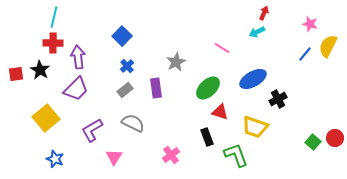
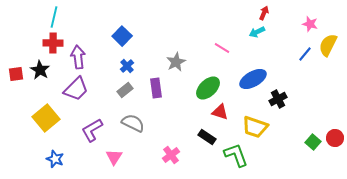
yellow semicircle: moved 1 px up
black rectangle: rotated 36 degrees counterclockwise
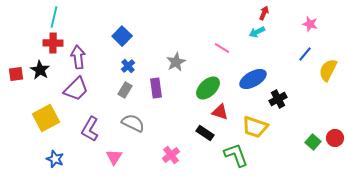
yellow semicircle: moved 25 px down
blue cross: moved 1 px right
gray rectangle: rotated 21 degrees counterclockwise
yellow square: rotated 12 degrees clockwise
purple L-shape: moved 2 px left, 1 px up; rotated 30 degrees counterclockwise
black rectangle: moved 2 px left, 4 px up
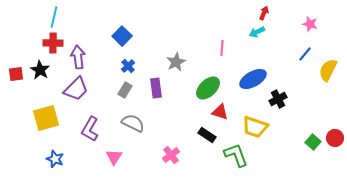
pink line: rotated 63 degrees clockwise
yellow square: rotated 12 degrees clockwise
black rectangle: moved 2 px right, 2 px down
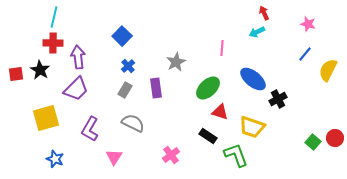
red arrow: rotated 48 degrees counterclockwise
pink star: moved 2 px left
blue ellipse: rotated 68 degrees clockwise
yellow trapezoid: moved 3 px left
black rectangle: moved 1 px right, 1 px down
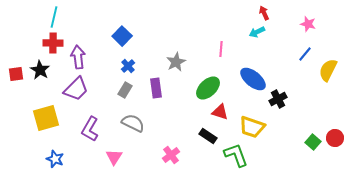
pink line: moved 1 px left, 1 px down
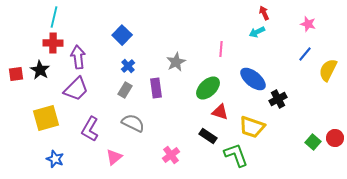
blue square: moved 1 px up
pink triangle: rotated 18 degrees clockwise
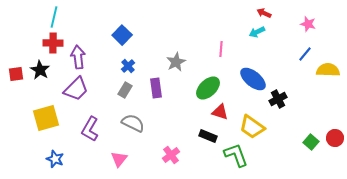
red arrow: rotated 40 degrees counterclockwise
yellow semicircle: rotated 65 degrees clockwise
yellow trapezoid: rotated 16 degrees clockwise
black rectangle: rotated 12 degrees counterclockwise
green square: moved 2 px left
pink triangle: moved 5 px right, 2 px down; rotated 12 degrees counterclockwise
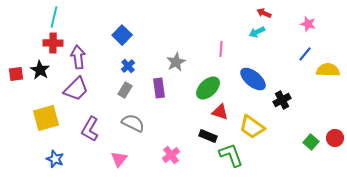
purple rectangle: moved 3 px right
black cross: moved 4 px right, 1 px down
green L-shape: moved 5 px left
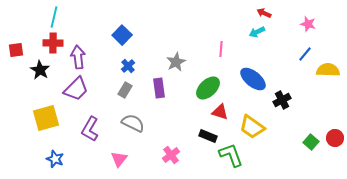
red square: moved 24 px up
